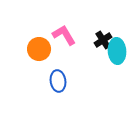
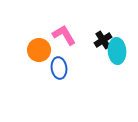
orange circle: moved 1 px down
blue ellipse: moved 1 px right, 13 px up
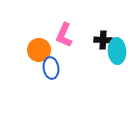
pink L-shape: rotated 125 degrees counterclockwise
black cross: rotated 36 degrees clockwise
blue ellipse: moved 8 px left
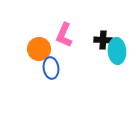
orange circle: moved 1 px up
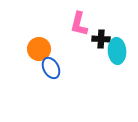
pink L-shape: moved 15 px right, 11 px up; rotated 10 degrees counterclockwise
black cross: moved 2 px left, 1 px up
blue ellipse: rotated 20 degrees counterclockwise
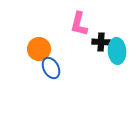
black cross: moved 3 px down
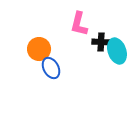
cyan ellipse: rotated 15 degrees counterclockwise
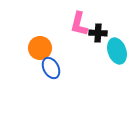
black cross: moved 3 px left, 9 px up
orange circle: moved 1 px right, 1 px up
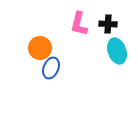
black cross: moved 10 px right, 9 px up
blue ellipse: rotated 50 degrees clockwise
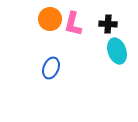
pink L-shape: moved 6 px left
orange circle: moved 10 px right, 29 px up
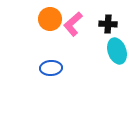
pink L-shape: rotated 35 degrees clockwise
blue ellipse: rotated 65 degrees clockwise
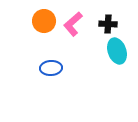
orange circle: moved 6 px left, 2 px down
